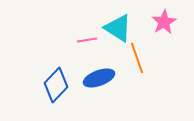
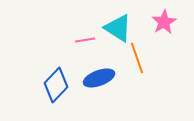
pink line: moved 2 px left
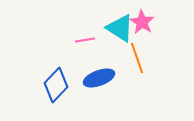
pink star: moved 22 px left; rotated 10 degrees counterclockwise
cyan triangle: moved 2 px right
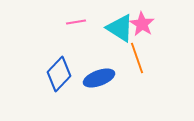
pink star: moved 2 px down
pink line: moved 9 px left, 18 px up
blue diamond: moved 3 px right, 11 px up
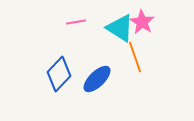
pink star: moved 2 px up
orange line: moved 2 px left, 1 px up
blue ellipse: moved 2 px left, 1 px down; rotated 24 degrees counterclockwise
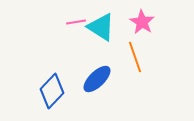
cyan triangle: moved 19 px left, 1 px up
blue diamond: moved 7 px left, 17 px down
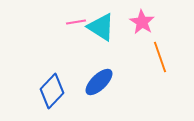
orange line: moved 25 px right
blue ellipse: moved 2 px right, 3 px down
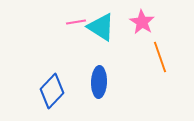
blue ellipse: rotated 44 degrees counterclockwise
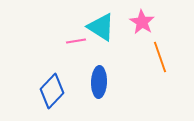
pink line: moved 19 px down
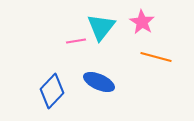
cyan triangle: rotated 36 degrees clockwise
orange line: moved 4 px left; rotated 56 degrees counterclockwise
blue ellipse: rotated 68 degrees counterclockwise
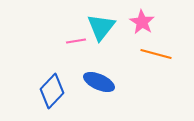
orange line: moved 3 px up
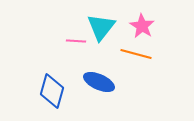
pink star: moved 4 px down
pink line: rotated 12 degrees clockwise
orange line: moved 20 px left
blue diamond: rotated 28 degrees counterclockwise
